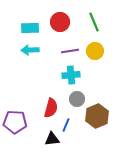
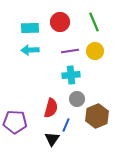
black triangle: rotated 49 degrees counterclockwise
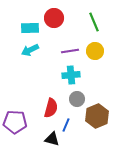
red circle: moved 6 px left, 4 px up
cyan arrow: rotated 24 degrees counterclockwise
black triangle: rotated 49 degrees counterclockwise
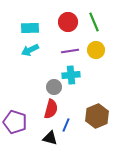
red circle: moved 14 px right, 4 px down
yellow circle: moved 1 px right, 1 px up
gray circle: moved 23 px left, 12 px up
red semicircle: moved 1 px down
purple pentagon: rotated 15 degrees clockwise
black triangle: moved 2 px left, 1 px up
